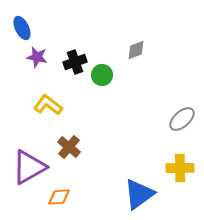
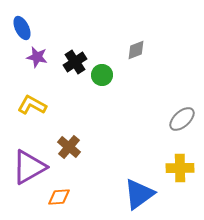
black cross: rotated 15 degrees counterclockwise
yellow L-shape: moved 16 px left; rotated 8 degrees counterclockwise
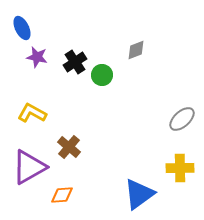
yellow L-shape: moved 8 px down
orange diamond: moved 3 px right, 2 px up
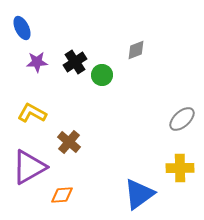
purple star: moved 5 px down; rotated 15 degrees counterclockwise
brown cross: moved 5 px up
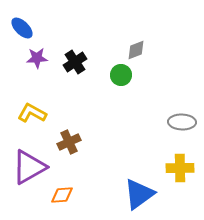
blue ellipse: rotated 20 degrees counterclockwise
purple star: moved 4 px up
green circle: moved 19 px right
gray ellipse: moved 3 px down; rotated 44 degrees clockwise
brown cross: rotated 25 degrees clockwise
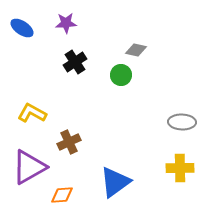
blue ellipse: rotated 10 degrees counterclockwise
gray diamond: rotated 35 degrees clockwise
purple star: moved 29 px right, 35 px up
blue triangle: moved 24 px left, 12 px up
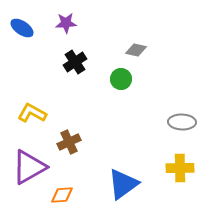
green circle: moved 4 px down
blue triangle: moved 8 px right, 2 px down
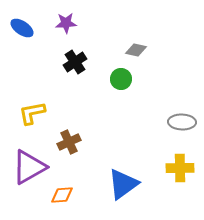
yellow L-shape: rotated 40 degrees counterclockwise
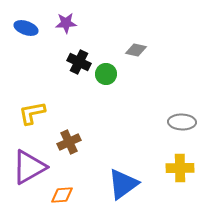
blue ellipse: moved 4 px right; rotated 15 degrees counterclockwise
black cross: moved 4 px right; rotated 30 degrees counterclockwise
green circle: moved 15 px left, 5 px up
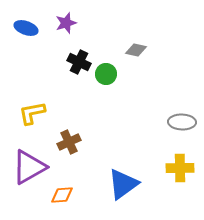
purple star: rotated 15 degrees counterclockwise
